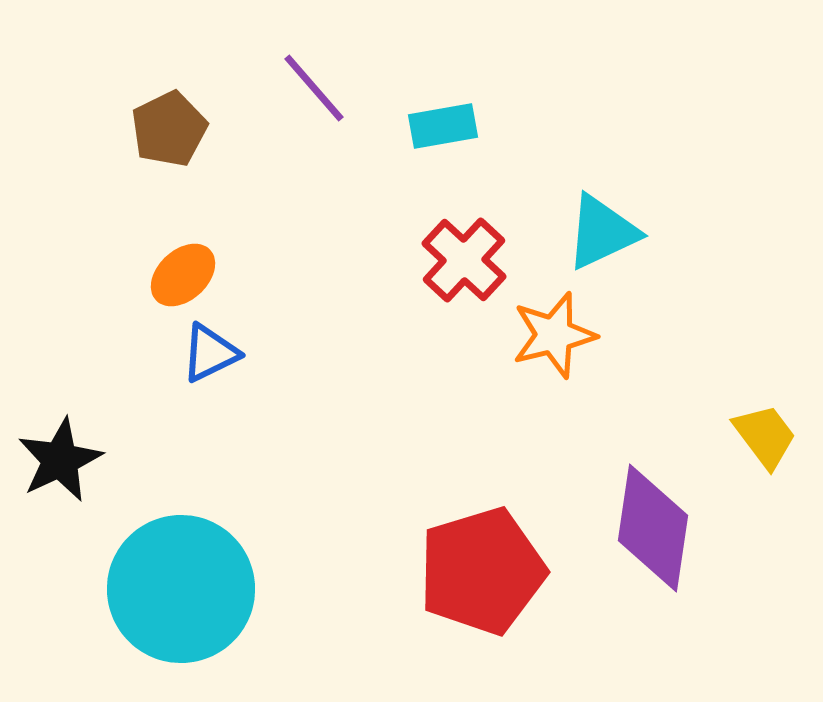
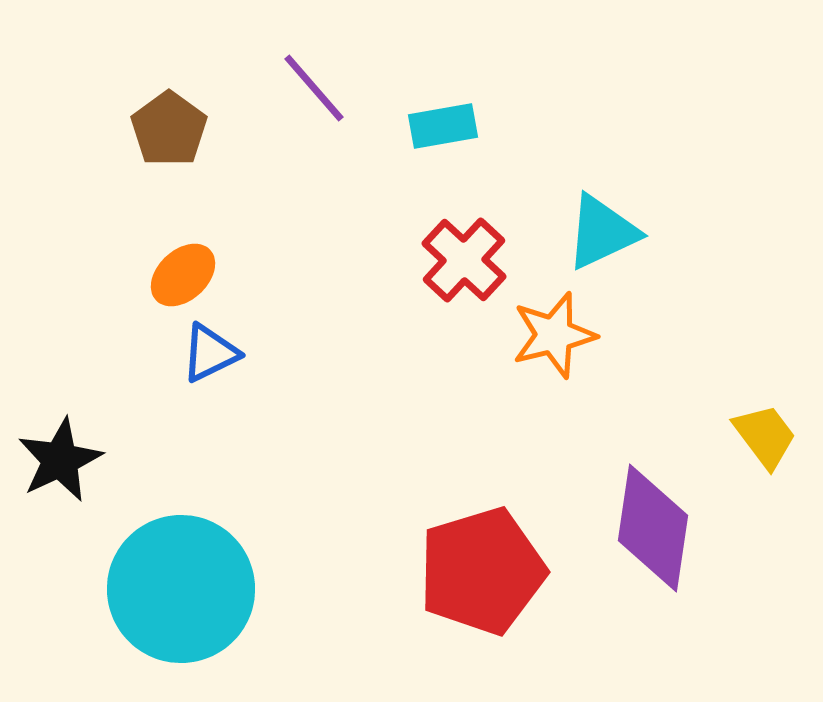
brown pentagon: rotated 10 degrees counterclockwise
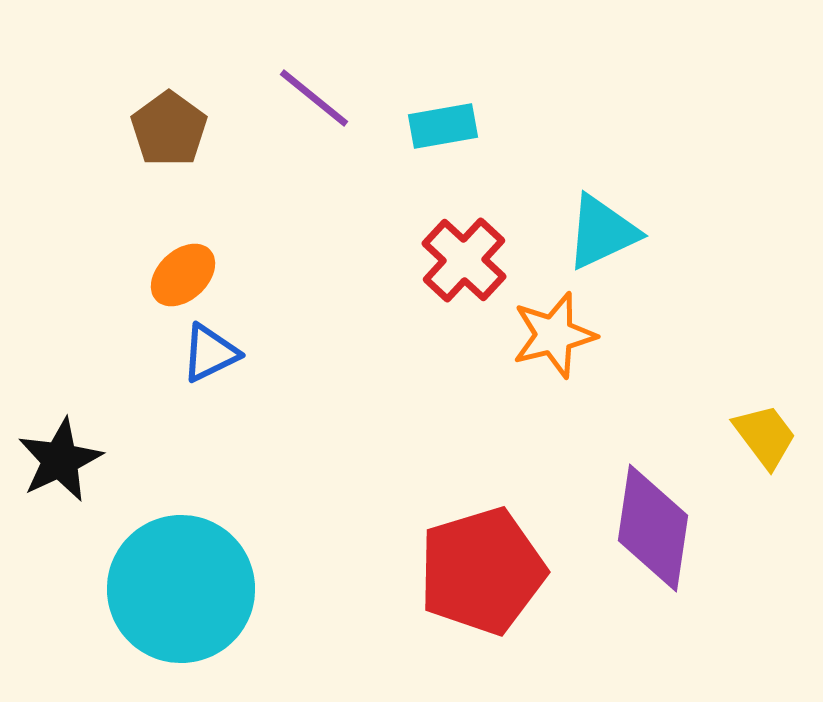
purple line: moved 10 px down; rotated 10 degrees counterclockwise
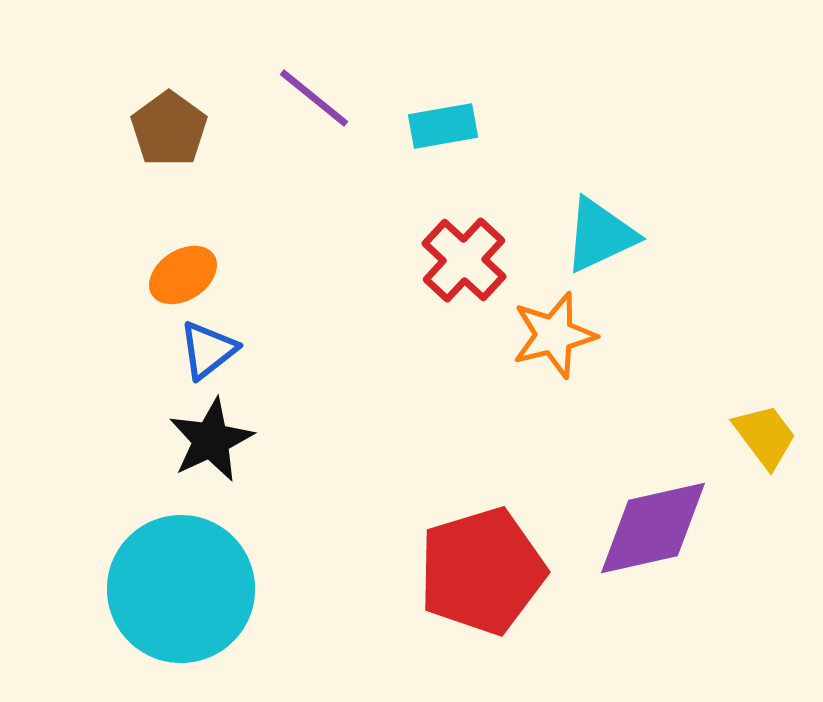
cyan triangle: moved 2 px left, 3 px down
orange ellipse: rotated 10 degrees clockwise
blue triangle: moved 2 px left, 3 px up; rotated 12 degrees counterclockwise
black star: moved 151 px right, 20 px up
purple diamond: rotated 69 degrees clockwise
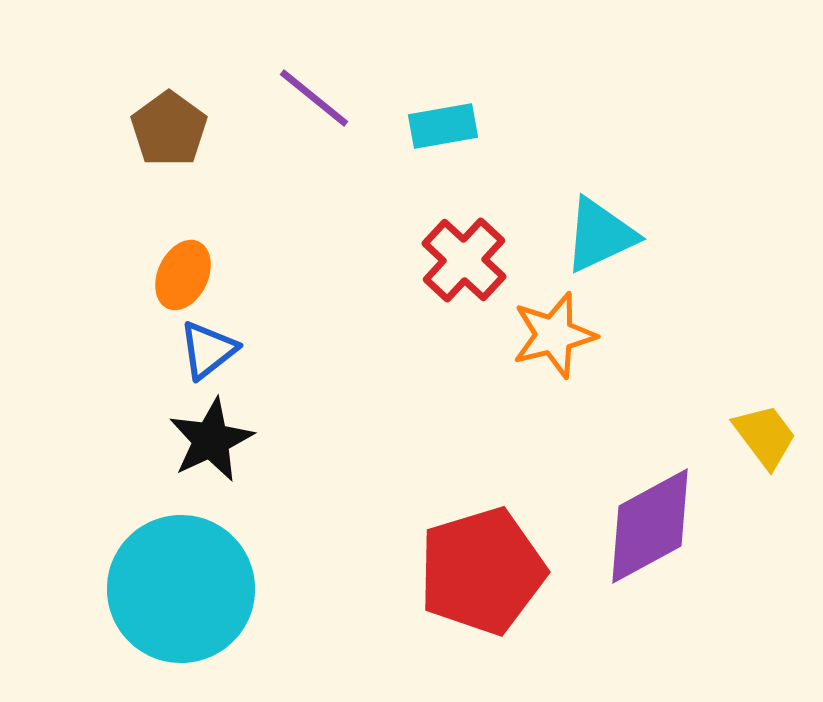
orange ellipse: rotated 32 degrees counterclockwise
purple diamond: moved 3 px left, 2 px up; rotated 16 degrees counterclockwise
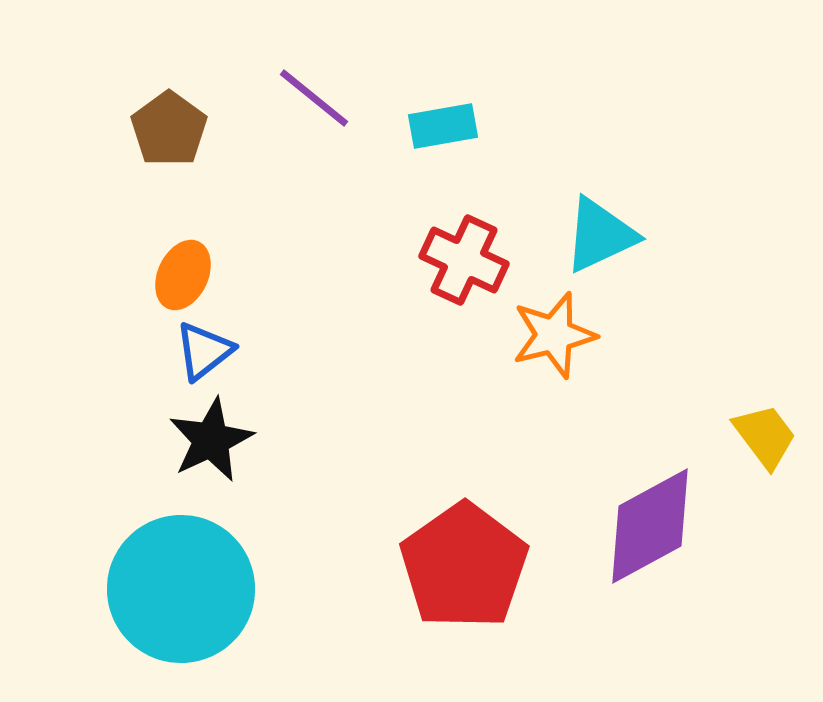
red cross: rotated 18 degrees counterclockwise
blue triangle: moved 4 px left, 1 px down
red pentagon: moved 18 px left, 5 px up; rotated 18 degrees counterclockwise
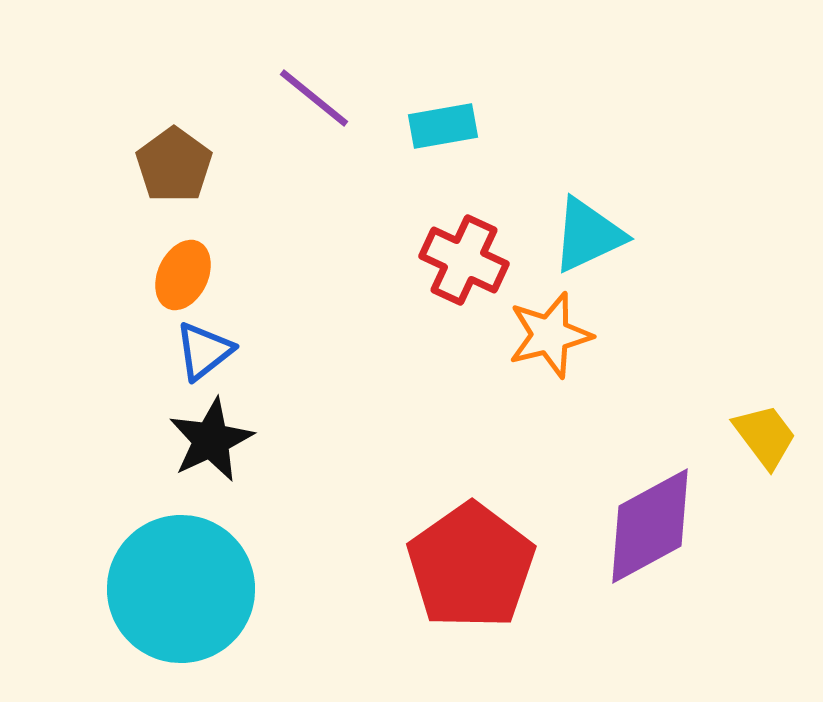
brown pentagon: moved 5 px right, 36 px down
cyan triangle: moved 12 px left
orange star: moved 4 px left
red pentagon: moved 7 px right
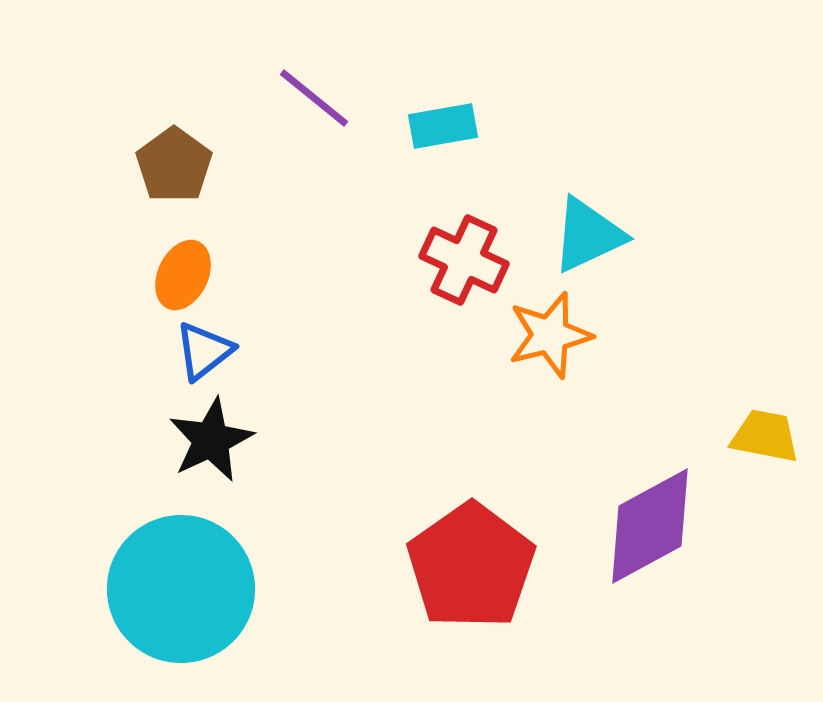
yellow trapezoid: rotated 42 degrees counterclockwise
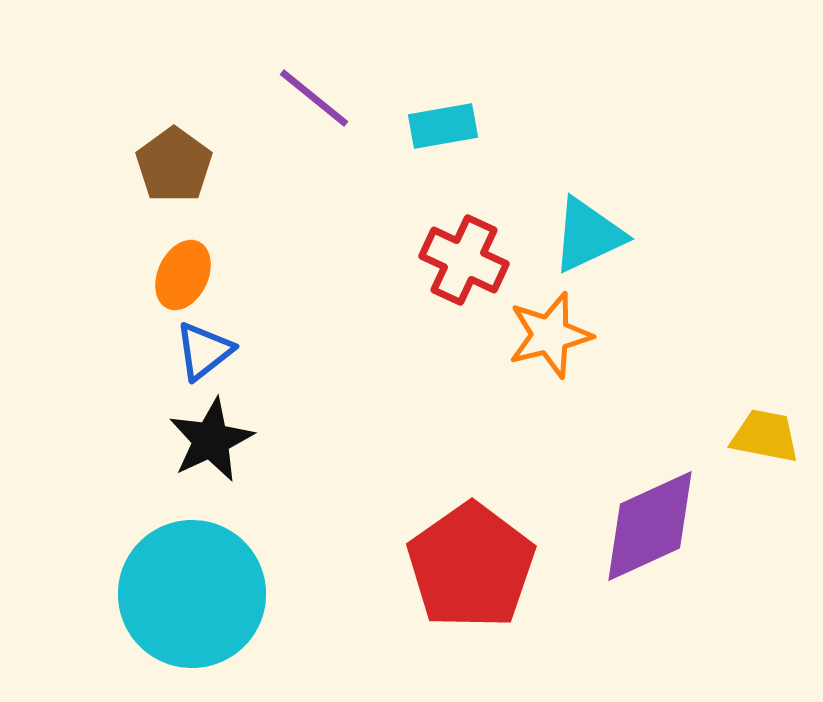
purple diamond: rotated 4 degrees clockwise
cyan circle: moved 11 px right, 5 px down
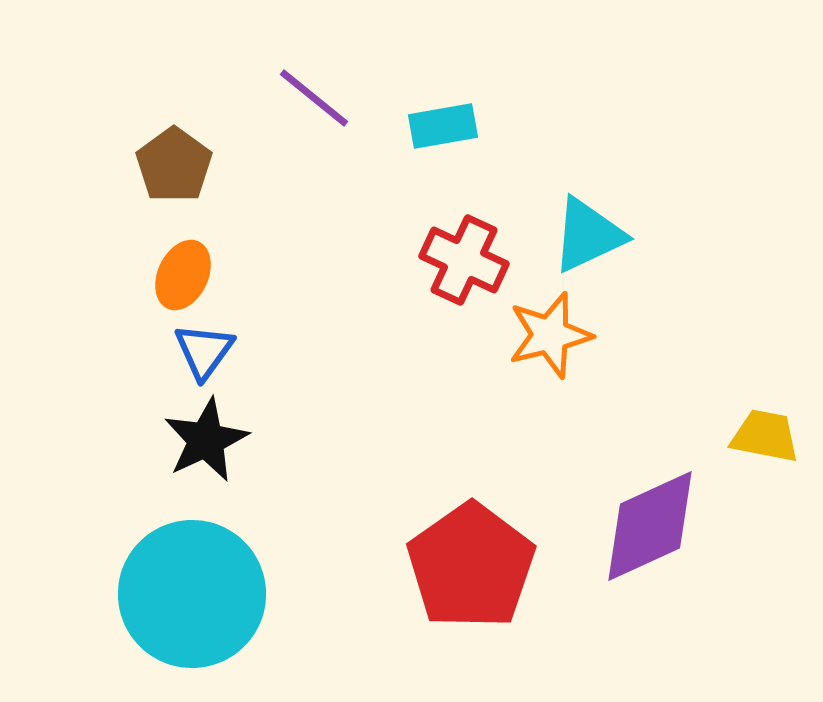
blue triangle: rotated 16 degrees counterclockwise
black star: moved 5 px left
